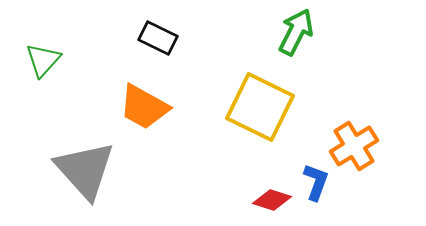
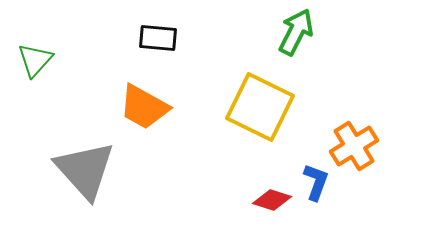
black rectangle: rotated 21 degrees counterclockwise
green triangle: moved 8 px left
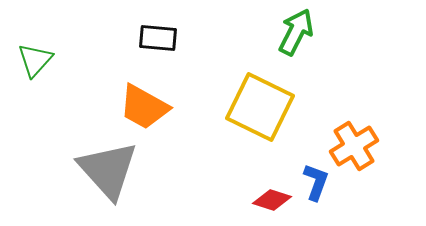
gray triangle: moved 23 px right
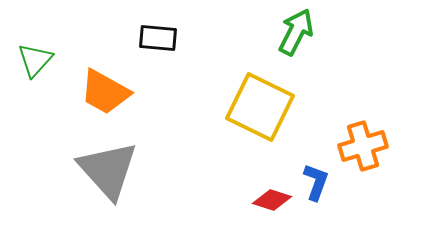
orange trapezoid: moved 39 px left, 15 px up
orange cross: moved 9 px right; rotated 15 degrees clockwise
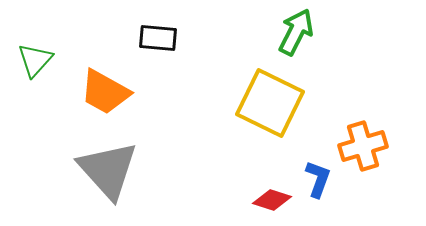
yellow square: moved 10 px right, 4 px up
blue L-shape: moved 2 px right, 3 px up
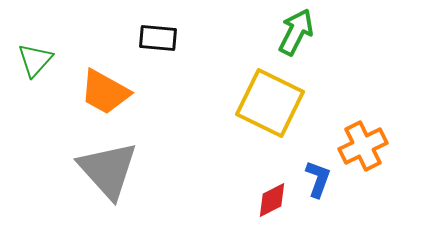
orange cross: rotated 9 degrees counterclockwise
red diamond: rotated 45 degrees counterclockwise
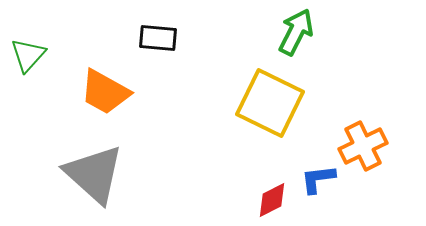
green triangle: moved 7 px left, 5 px up
gray triangle: moved 14 px left, 4 px down; rotated 6 degrees counterclockwise
blue L-shape: rotated 117 degrees counterclockwise
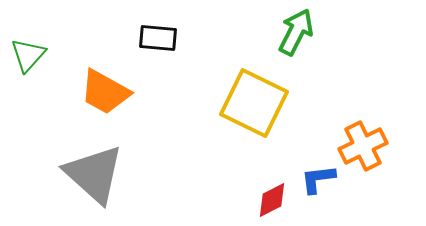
yellow square: moved 16 px left
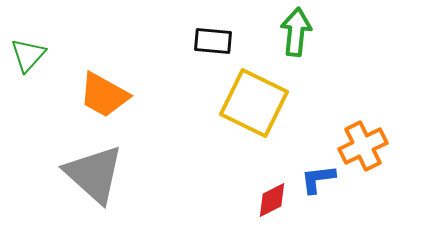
green arrow: rotated 21 degrees counterclockwise
black rectangle: moved 55 px right, 3 px down
orange trapezoid: moved 1 px left, 3 px down
